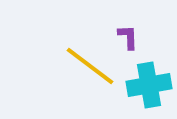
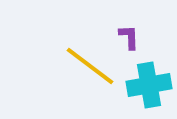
purple L-shape: moved 1 px right
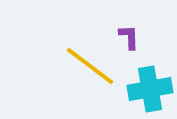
cyan cross: moved 1 px right, 4 px down
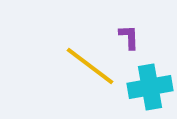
cyan cross: moved 2 px up
